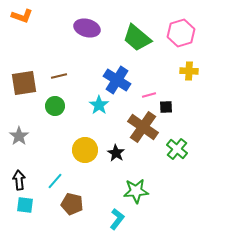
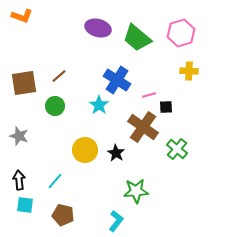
purple ellipse: moved 11 px right
brown line: rotated 28 degrees counterclockwise
gray star: rotated 18 degrees counterclockwise
brown pentagon: moved 9 px left, 11 px down
cyan L-shape: moved 1 px left, 2 px down
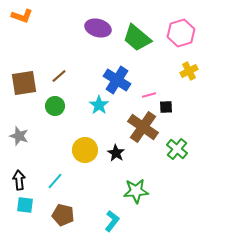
yellow cross: rotated 30 degrees counterclockwise
cyan L-shape: moved 4 px left
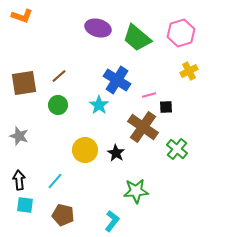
green circle: moved 3 px right, 1 px up
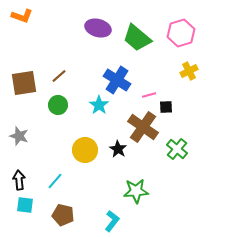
black star: moved 2 px right, 4 px up
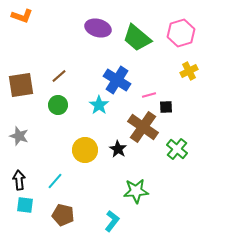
brown square: moved 3 px left, 2 px down
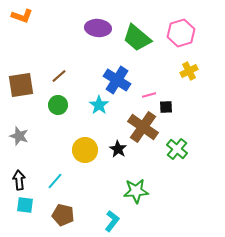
purple ellipse: rotated 10 degrees counterclockwise
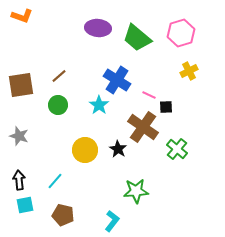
pink line: rotated 40 degrees clockwise
cyan square: rotated 18 degrees counterclockwise
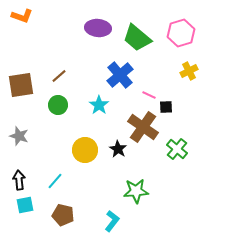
blue cross: moved 3 px right, 5 px up; rotated 16 degrees clockwise
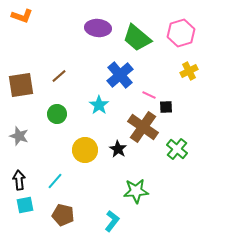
green circle: moved 1 px left, 9 px down
